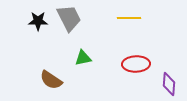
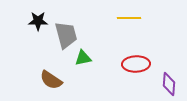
gray trapezoid: moved 3 px left, 17 px down; rotated 12 degrees clockwise
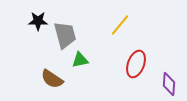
yellow line: moved 9 px left, 7 px down; rotated 50 degrees counterclockwise
gray trapezoid: moved 1 px left
green triangle: moved 3 px left, 2 px down
red ellipse: rotated 68 degrees counterclockwise
brown semicircle: moved 1 px right, 1 px up
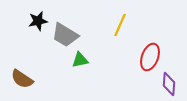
black star: rotated 12 degrees counterclockwise
yellow line: rotated 15 degrees counterclockwise
gray trapezoid: rotated 136 degrees clockwise
red ellipse: moved 14 px right, 7 px up
brown semicircle: moved 30 px left
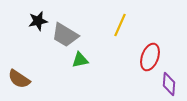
brown semicircle: moved 3 px left
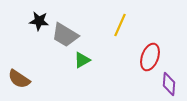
black star: moved 1 px right; rotated 18 degrees clockwise
green triangle: moved 2 px right; rotated 18 degrees counterclockwise
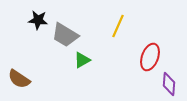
black star: moved 1 px left, 1 px up
yellow line: moved 2 px left, 1 px down
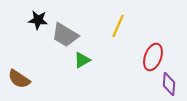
red ellipse: moved 3 px right
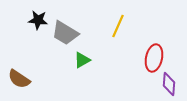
gray trapezoid: moved 2 px up
red ellipse: moved 1 px right, 1 px down; rotated 8 degrees counterclockwise
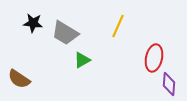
black star: moved 5 px left, 3 px down
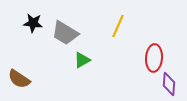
red ellipse: rotated 8 degrees counterclockwise
